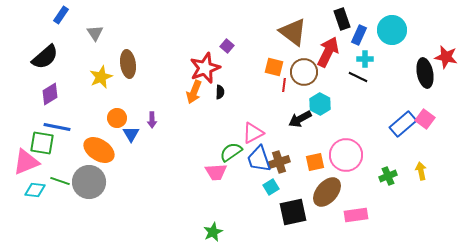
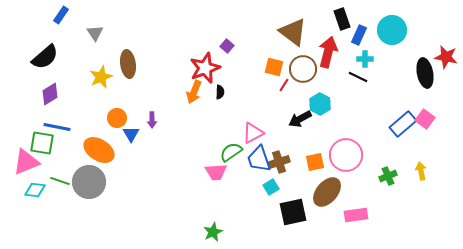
red arrow at (328, 52): rotated 12 degrees counterclockwise
brown circle at (304, 72): moved 1 px left, 3 px up
red line at (284, 85): rotated 24 degrees clockwise
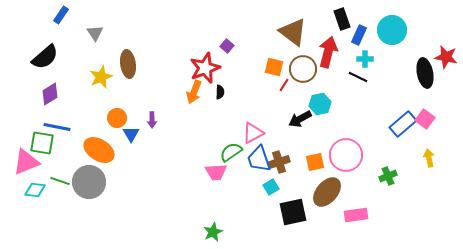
cyan hexagon at (320, 104): rotated 20 degrees clockwise
yellow arrow at (421, 171): moved 8 px right, 13 px up
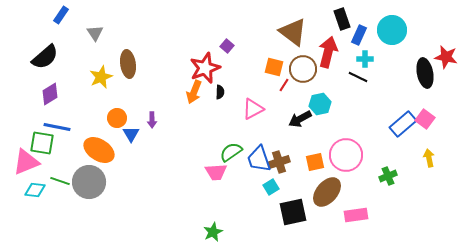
pink triangle at (253, 133): moved 24 px up
